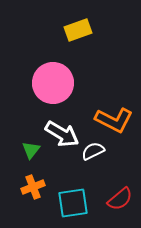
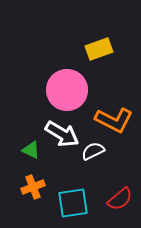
yellow rectangle: moved 21 px right, 19 px down
pink circle: moved 14 px right, 7 px down
green triangle: rotated 42 degrees counterclockwise
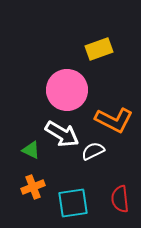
red semicircle: rotated 124 degrees clockwise
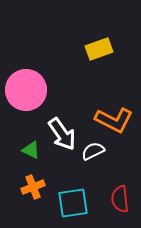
pink circle: moved 41 px left
white arrow: rotated 24 degrees clockwise
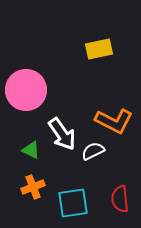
yellow rectangle: rotated 8 degrees clockwise
orange L-shape: moved 1 px down
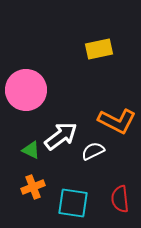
orange L-shape: moved 3 px right
white arrow: moved 1 px left, 2 px down; rotated 92 degrees counterclockwise
cyan square: rotated 16 degrees clockwise
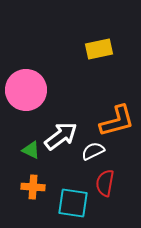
orange L-shape: rotated 42 degrees counterclockwise
orange cross: rotated 25 degrees clockwise
red semicircle: moved 15 px left, 16 px up; rotated 16 degrees clockwise
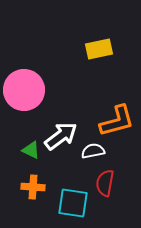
pink circle: moved 2 px left
white semicircle: rotated 15 degrees clockwise
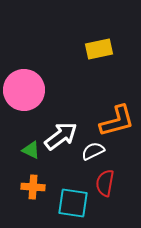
white semicircle: rotated 15 degrees counterclockwise
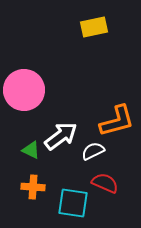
yellow rectangle: moved 5 px left, 22 px up
red semicircle: rotated 104 degrees clockwise
